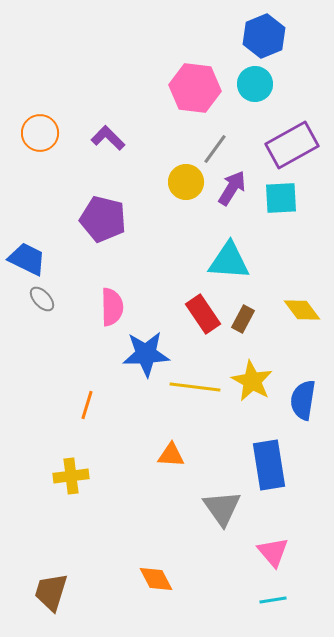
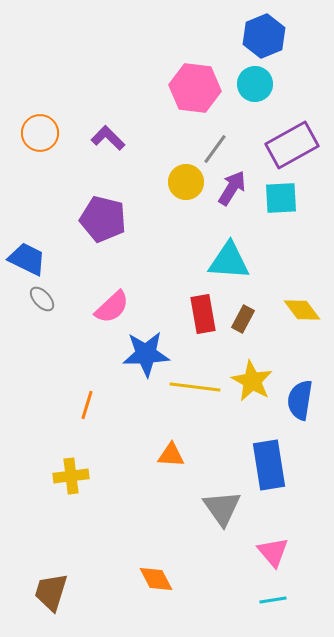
pink semicircle: rotated 48 degrees clockwise
red rectangle: rotated 24 degrees clockwise
blue semicircle: moved 3 px left
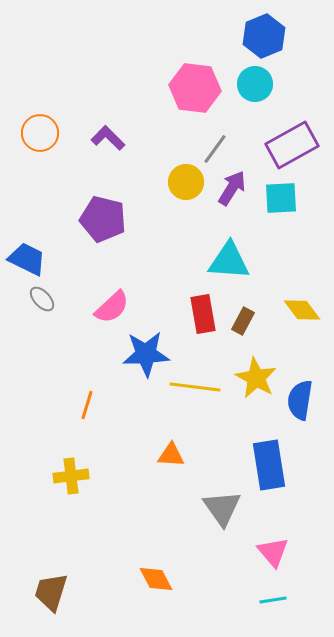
brown rectangle: moved 2 px down
yellow star: moved 4 px right, 3 px up
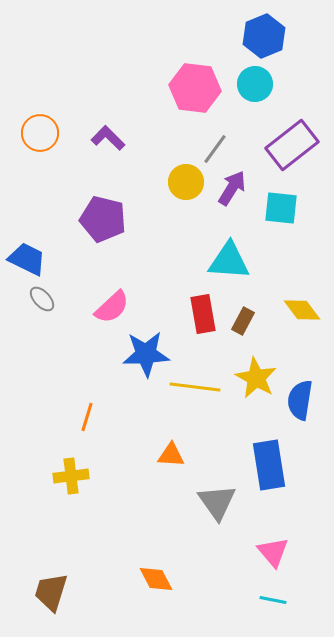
purple rectangle: rotated 9 degrees counterclockwise
cyan square: moved 10 px down; rotated 9 degrees clockwise
orange line: moved 12 px down
gray triangle: moved 5 px left, 6 px up
cyan line: rotated 20 degrees clockwise
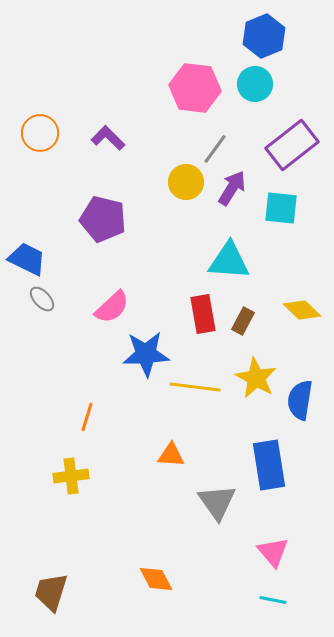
yellow diamond: rotated 9 degrees counterclockwise
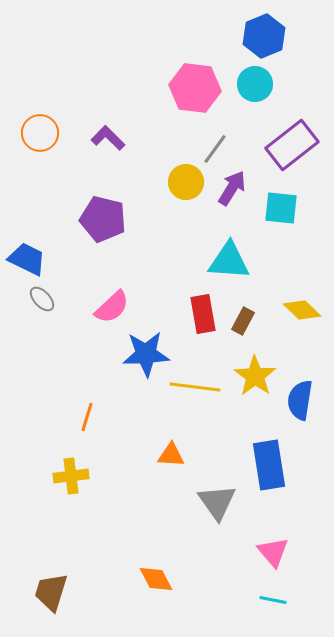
yellow star: moved 1 px left, 2 px up; rotated 6 degrees clockwise
